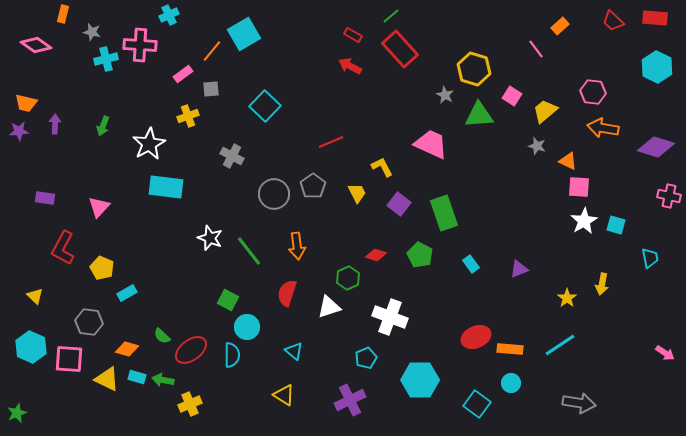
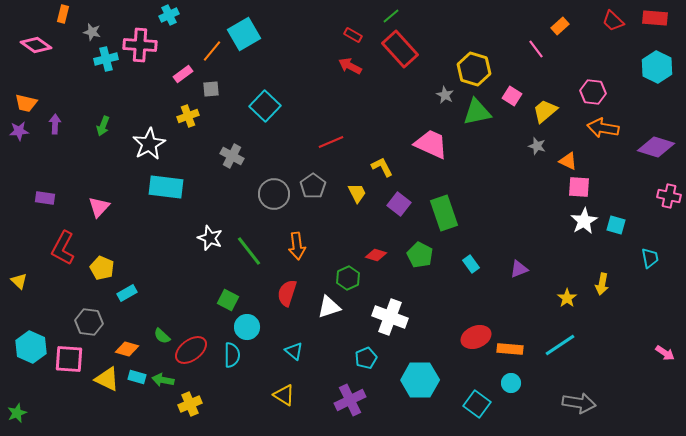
green triangle at (479, 115): moved 2 px left, 3 px up; rotated 8 degrees counterclockwise
yellow triangle at (35, 296): moved 16 px left, 15 px up
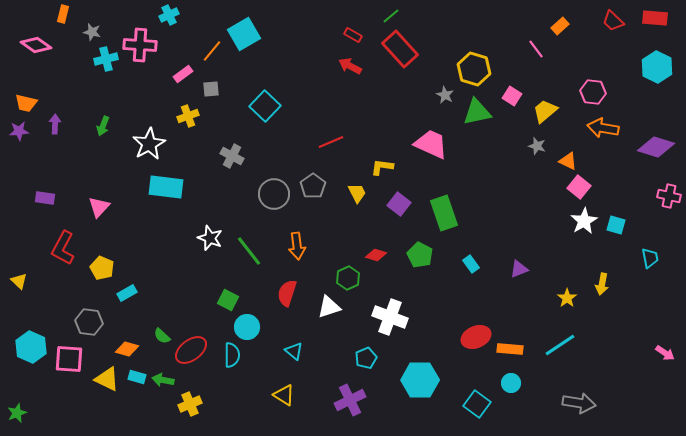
yellow L-shape at (382, 167): rotated 55 degrees counterclockwise
pink square at (579, 187): rotated 35 degrees clockwise
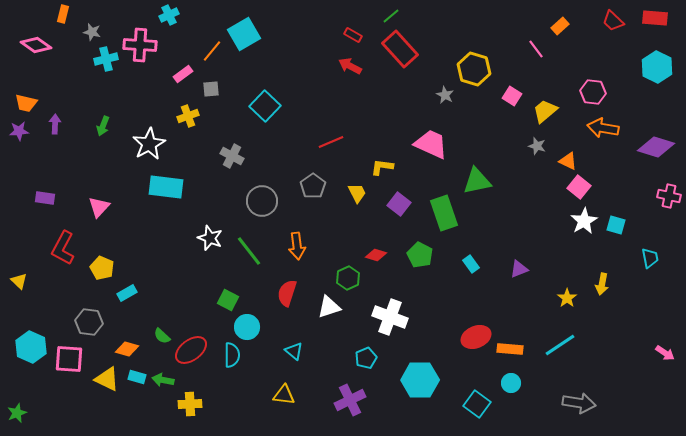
green triangle at (477, 112): moved 69 px down
gray circle at (274, 194): moved 12 px left, 7 px down
yellow triangle at (284, 395): rotated 25 degrees counterclockwise
yellow cross at (190, 404): rotated 20 degrees clockwise
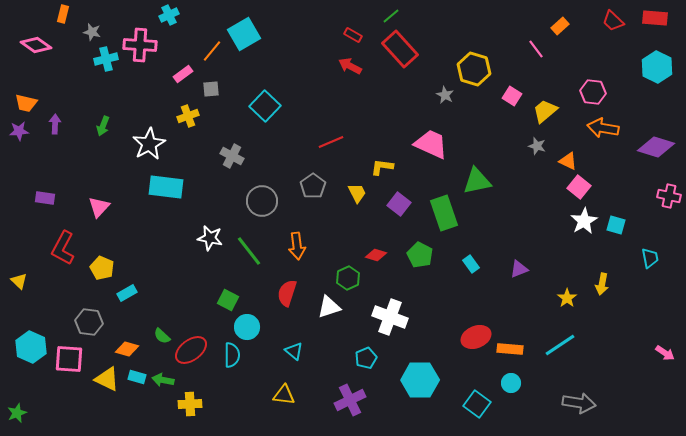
white star at (210, 238): rotated 10 degrees counterclockwise
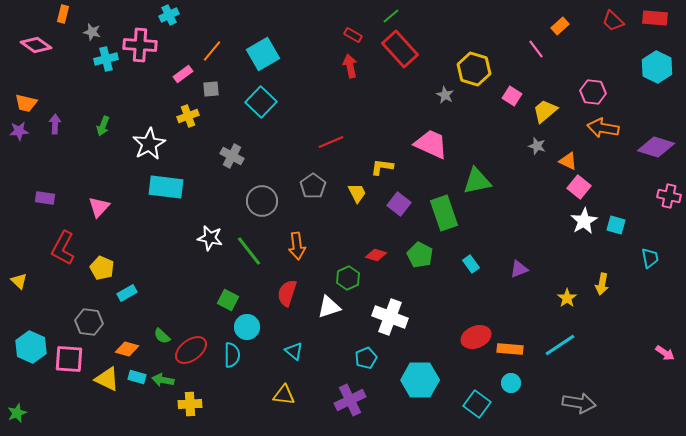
cyan square at (244, 34): moved 19 px right, 20 px down
red arrow at (350, 66): rotated 50 degrees clockwise
cyan square at (265, 106): moved 4 px left, 4 px up
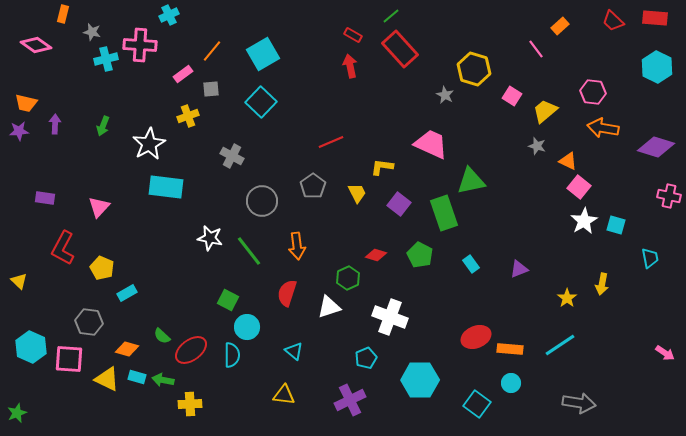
green triangle at (477, 181): moved 6 px left
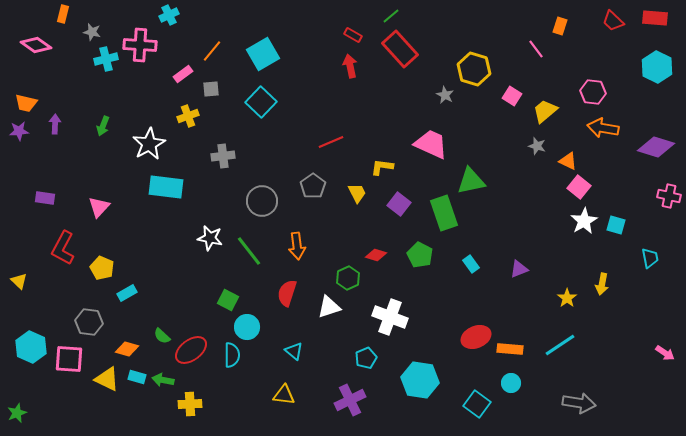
orange rectangle at (560, 26): rotated 30 degrees counterclockwise
gray cross at (232, 156): moved 9 px left; rotated 35 degrees counterclockwise
cyan hexagon at (420, 380): rotated 9 degrees clockwise
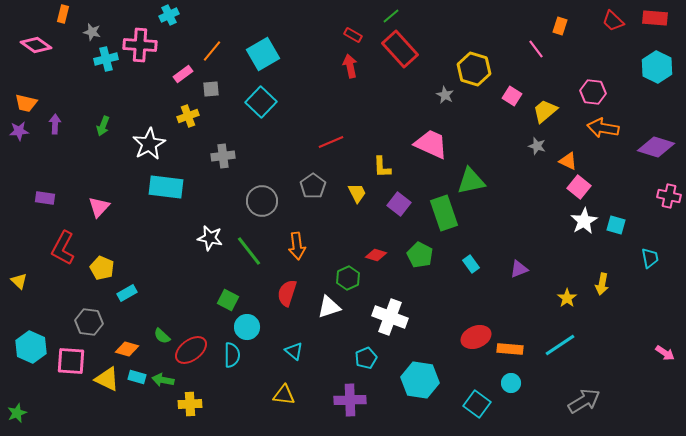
yellow L-shape at (382, 167): rotated 100 degrees counterclockwise
pink square at (69, 359): moved 2 px right, 2 px down
purple cross at (350, 400): rotated 24 degrees clockwise
gray arrow at (579, 403): moved 5 px right, 2 px up; rotated 40 degrees counterclockwise
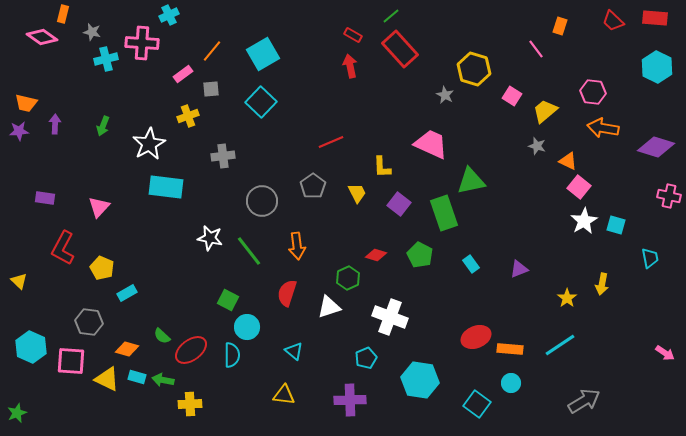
pink diamond at (36, 45): moved 6 px right, 8 px up
pink cross at (140, 45): moved 2 px right, 2 px up
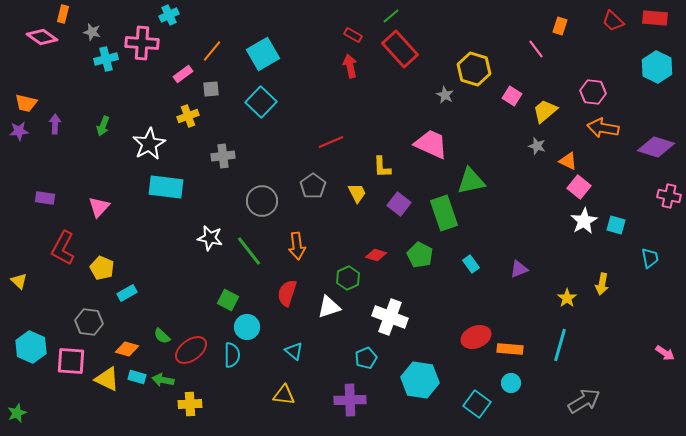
cyan line at (560, 345): rotated 40 degrees counterclockwise
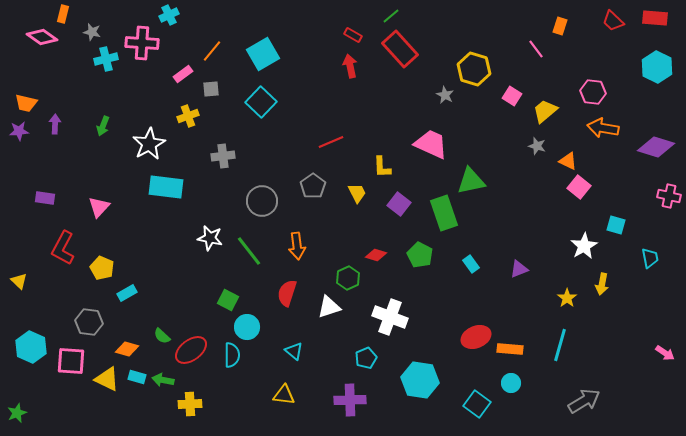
white star at (584, 221): moved 25 px down
